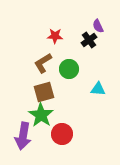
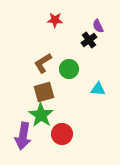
red star: moved 16 px up
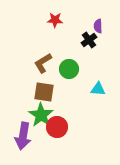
purple semicircle: rotated 24 degrees clockwise
brown square: rotated 25 degrees clockwise
red circle: moved 5 px left, 7 px up
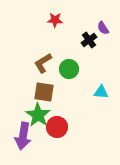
purple semicircle: moved 5 px right, 2 px down; rotated 32 degrees counterclockwise
cyan triangle: moved 3 px right, 3 px down
green star: moved 3 px left
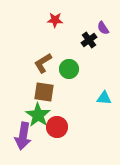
cyan triangle: moved 3 px right, 6 px down
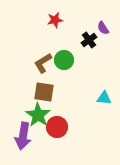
red star: rotated 14 degrees counterclockwise
green circle: moved 5 px left, 9 px up
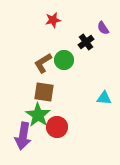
red star: moved 2 px left
black cross: moved 3 px left, 2 px down
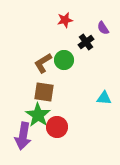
red star: moved 12 px right
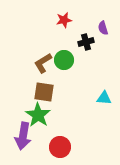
red star: moved 1 px left
purple semicircle: rotated 16 degrees clockwise
black cross: rotated 21 degrees clockwise
red circle: moved 3 px right, 20 px down
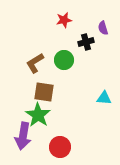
brown L-shape: moved 8 px left
